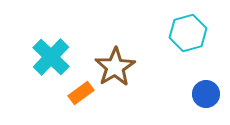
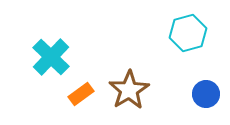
brown star: moved 14 px right, 23 px down
orange rectangle: moved 1 px down
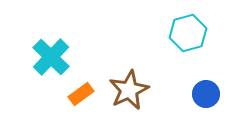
brown star: rotated 6 degrees clockwise
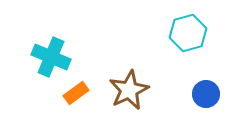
cyan cross: rotated 21 degrees counterclockwise
orange rectangle: moved 5 px left, 1 px up
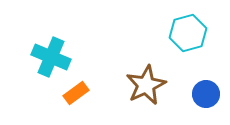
brown star: moved 17 px right, 5 px up
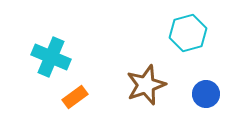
brown star: rotated 6 degrees clockwise
orange rectangle: moved 1 px left, 4 px down
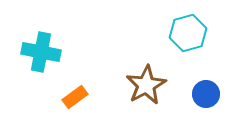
cyan cross: moved 10 px left, 5 px up; rotated 12 degrees counterclockwise
brown star: rotated 9 degrees counterclockwise
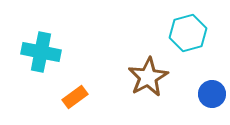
brown star: moved 2 px right, 8 px up
blue circle: moved 6 px right
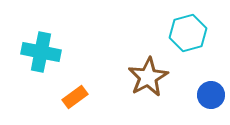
blue circle: moved 1 px left, 1 px down
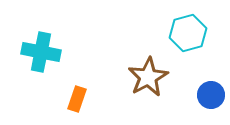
orange rectangle: moved 2 px right, 2 px down; rotated 35 degrees counterclockwise
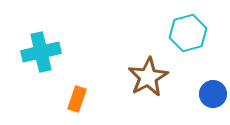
cyan cross: rotated 24 degrees counterclockwise
blue circle: moved 2 px right, 1 px up
